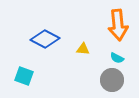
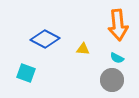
cyan square: moved 2 px right, 3 px up
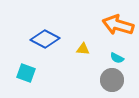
orange arrow: rotated 112 degrees clockwise
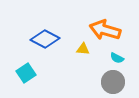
orange arrow: moved 13 px left, 5 px down
cyan square: rotated 36 degrees clockwise
gray circle: moved 1 px right, 2 px down
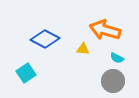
gray circle: moved 1 px up
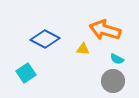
cyan semicircle: moved 1 px down
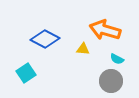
gray circle: moved 2 px left
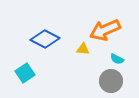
orange arrow: rotated 40 degrees counterclockwise
cyan square: moved 1 px left
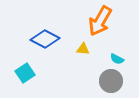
orange arrow: moved 5 px left, 9 px up; rotated 36 degrees counterclockwise
